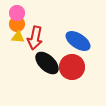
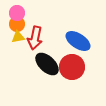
yellow triangle: rotated 16 degrees counterclockwise
black ellipse: moved 1 px down
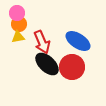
orange circle: moved 2 px right
red arrow: moved 7 px right, 4 px down; rotated 35 degrees counterclockwise
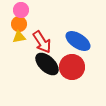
pink circle: moved 4 px right, 3 px up
yellow triangle: moved 1 px right
red arrow: rotated 10 degrees counterclockwise
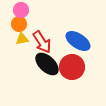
yellow triangle: moved 3 px right, 2 px down
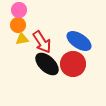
pink circle: moved 2 px left
orange circle: moved 1 px left, 1 px down
blue ellipse: moved 1 px right
red circle: moved 1 px right, 3 px up
